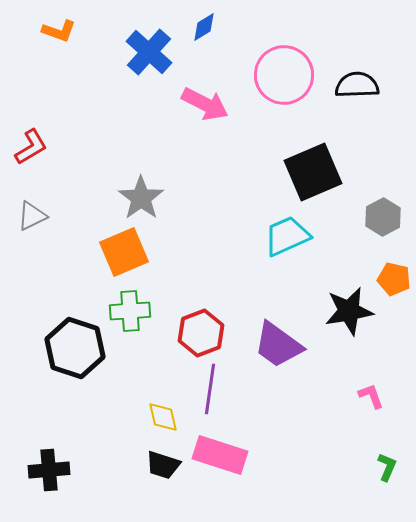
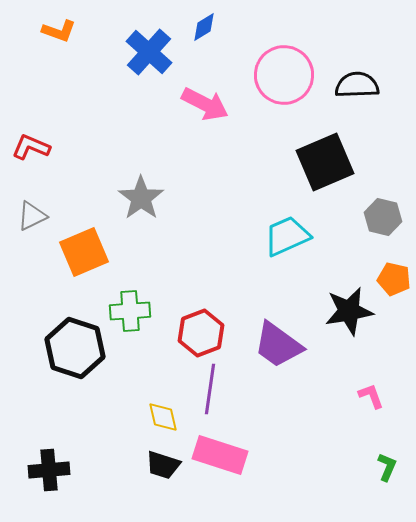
red L-shape: rotated 126 degrees counterclockwise
black square: moved 12 px right, 10 px up
gray hexagon: rotated 18 degrees counterclockwise
orange square: moved 40 px left
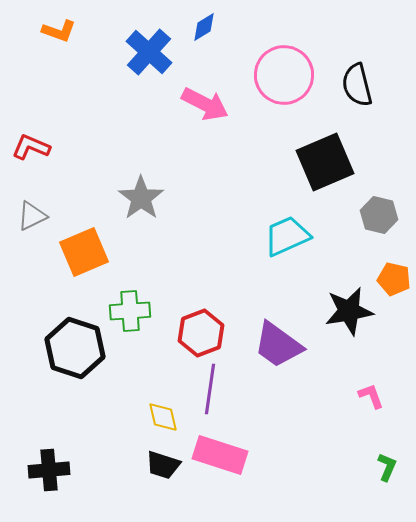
black semicircle: rotated 102 degrees counterclockwise
gray hexagon: moved 4 px left, 2 px up
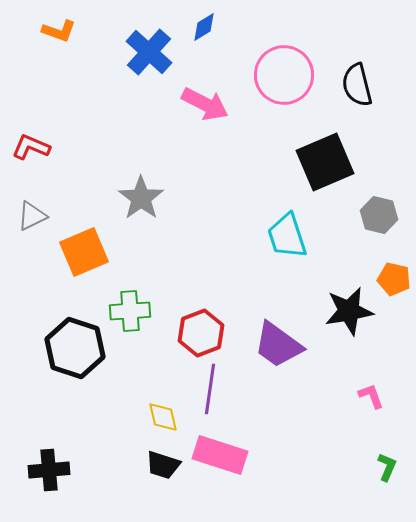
cyan trapezoid: rotated 84 degrees counterclockwise
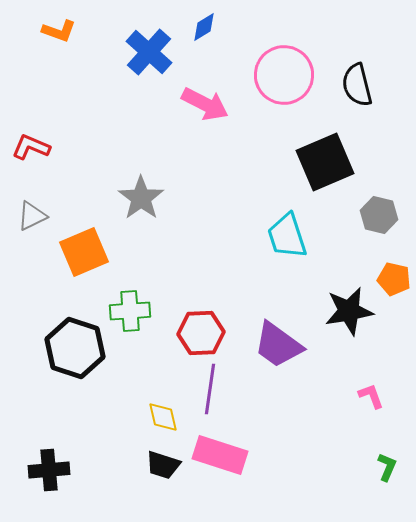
red hexagon: rotated 18 degrees clockwise
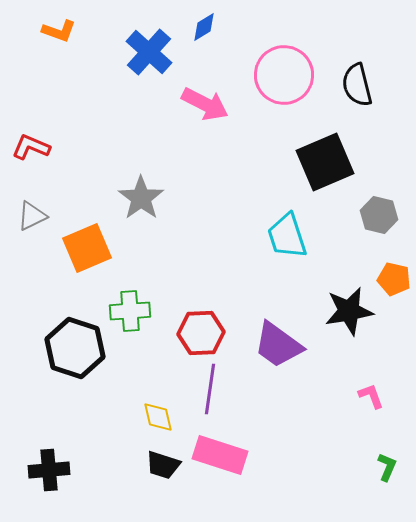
orange square: moved 3 px right, 4 px up
yellow diamond: moved 5 px left
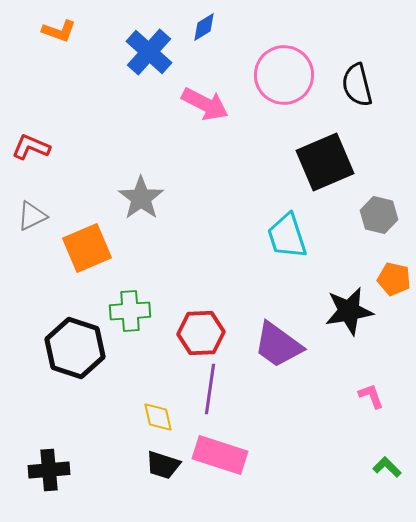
green L-shape: rotated 68 degrees counterclockwise
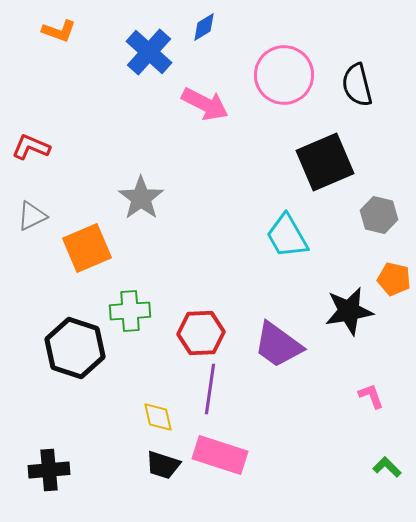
cyan trapezoid: rotated 12 degrees counterclockwise
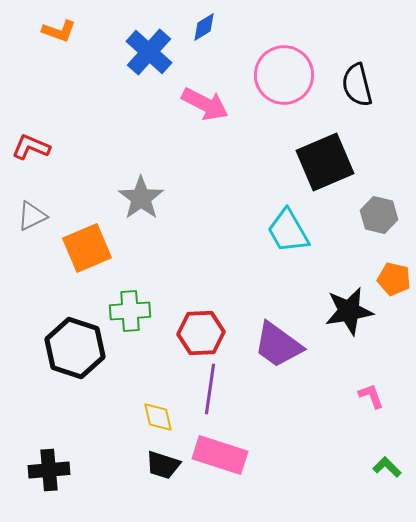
cyan trapezoid: moved 1 px right, 5 px up
